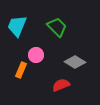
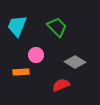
orange rectangle: moved 2 px down; rotated 63 degrees clockwise
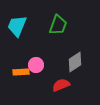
green trapezoid: moved 1 px right, 2 px up; rotated 65 degrees clockwise
pink circle: moved 10 px down
gray diamond: rotated 65 degrees counterclockwise
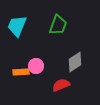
pink circle: moved 1 px down
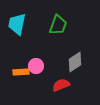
cyan trapezoid: moved 2 px up; rotated 10 degrees counterclockwise
